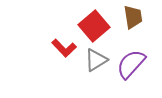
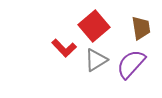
brown trapezoid: moved 8 px right, 11 px down
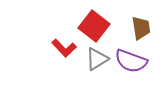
red square: rotated 12 degrees counterclockwise
gray triangle: moved 1 px right, 1 px up
purple semicircle: moved 3 px up; rotated 112 degrees counterclockwise
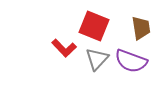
red square: rotated 16 degrees counterclockwise
gray triangle: rotated 15 degrees counterclockwise
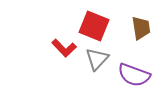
purple semicircle: moved 3 px right, 14 px down
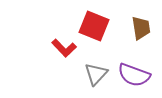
gray triangle: moved 1 px left, 15 px down
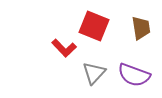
gray triangle: moved 2 px left, 1 px up
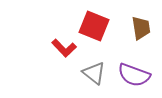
gray triangle: rotated 35 degrees counterclockwise
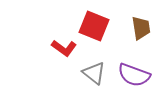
red L-shape: rotated 10 degrees counterclockwise
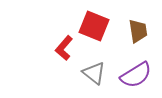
brown trapezoid: moved 3 px left, 3 px down
red L-shape: rotated 95 degrees clockwise
purple semicircle: moved 2 px right; rotated 52 degrees counterclockwise
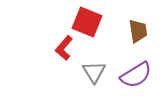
red square: moved 7 px left, 4 px up
gray triangle: moved 1 px up; rotated 20 degrees clockwise
